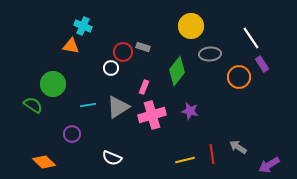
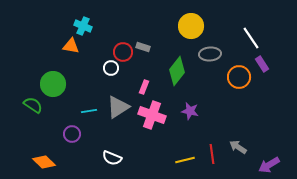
cyan line: moved 1 px right, 6 px down
pink cross: rotated 36 degrees clockwise
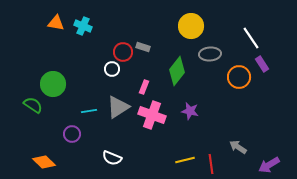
orange triangle: moved 15 px left, 23 px up
white circle: moved 1 px right, 1 px down
red line: moved 1 px left, 10 px down
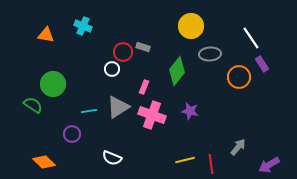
orange triangle: moved 10 px left, 12 px down
gray arrow: rotated 96 degrees clockwise
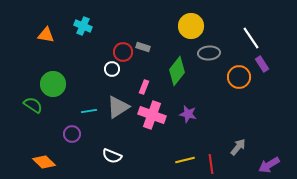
gray ellipse: moved 1 px left, 1 px up
purple star: moved 2 px left, 3 px down
white semicircle: moved 2 px up
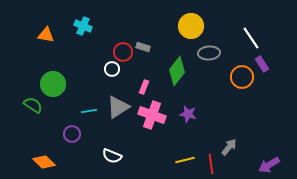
orange circle: moved 3 px right
gray arrow: moved 9 px left
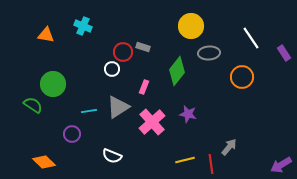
purple rectangle: moved 22 px right, 11 px up
pink cross: moved 7 px down; rotated 28 degrees clockwise
purple arrow: moved 12 px right
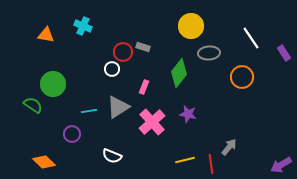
green diamond: moved 2 px right, 2 px down
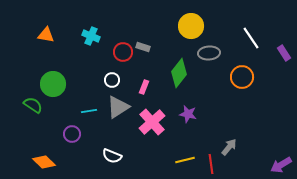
cyan cross: moved 8 px right, 10 px down
white circle: moved 11 px down
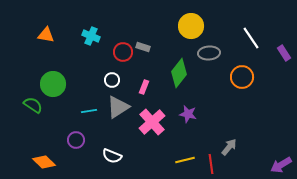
purple circle: moved 4 px right, 6 px down
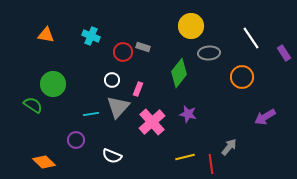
pink rectangle: moved 6 px left, 2 px down
gray triangle: rotated 15 degrees counterclockwise
cyan line: moved 2 px right, 3 px down
yellow line: moved 3 px up
purple arrow: moved 16 px left, 48 px up
